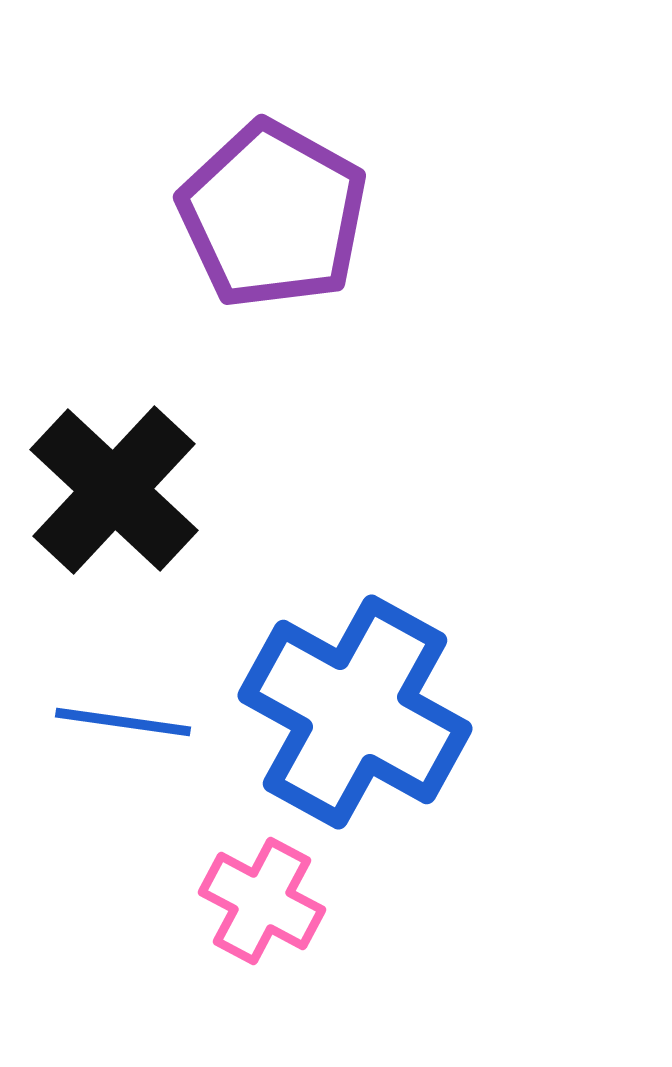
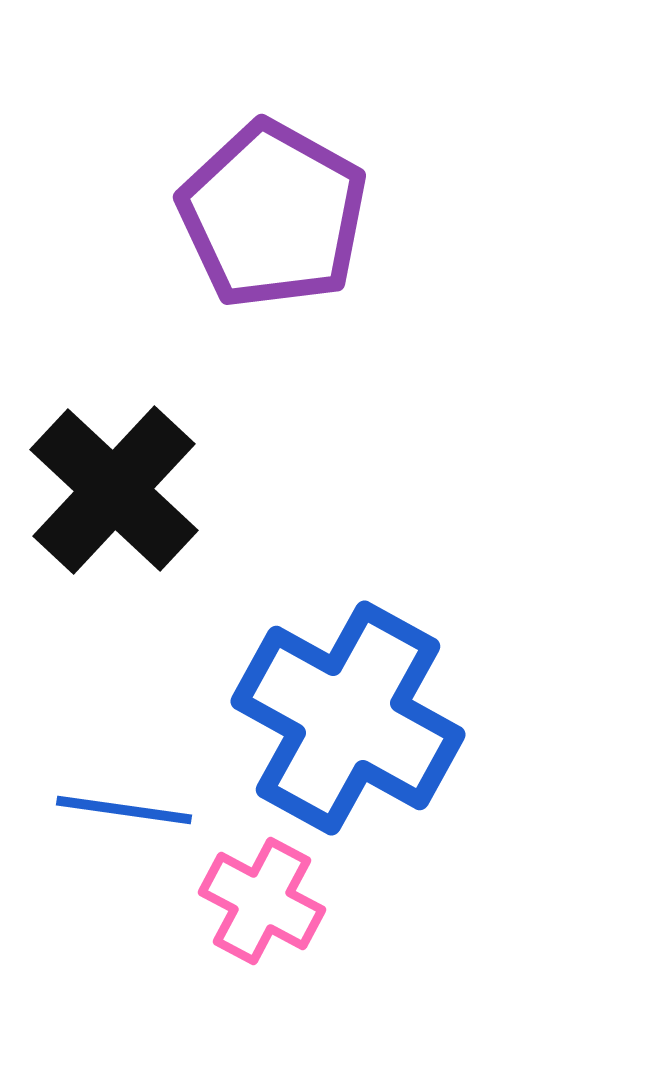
blue cross: moved 7 px left, 6 px down
blue line: moved 1 px right, 88 px down
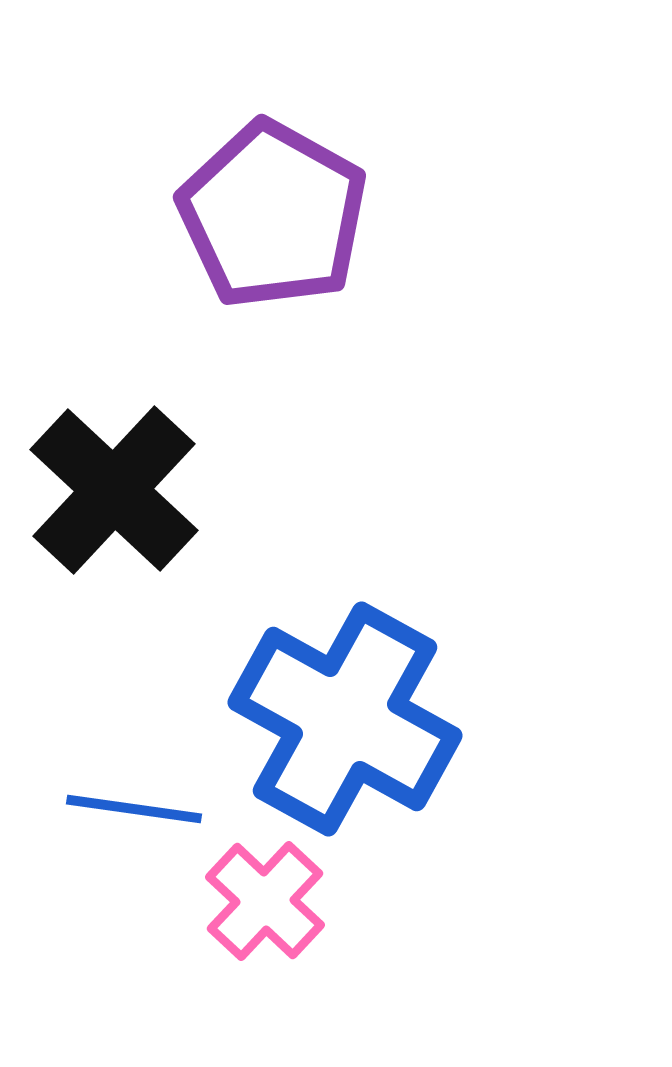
blue cross: moved 3 px left, 1 px down
blue line: moved 10 px right, 1 px up
pink cross: moved 3 px right; rotated 15 degrees clockwise
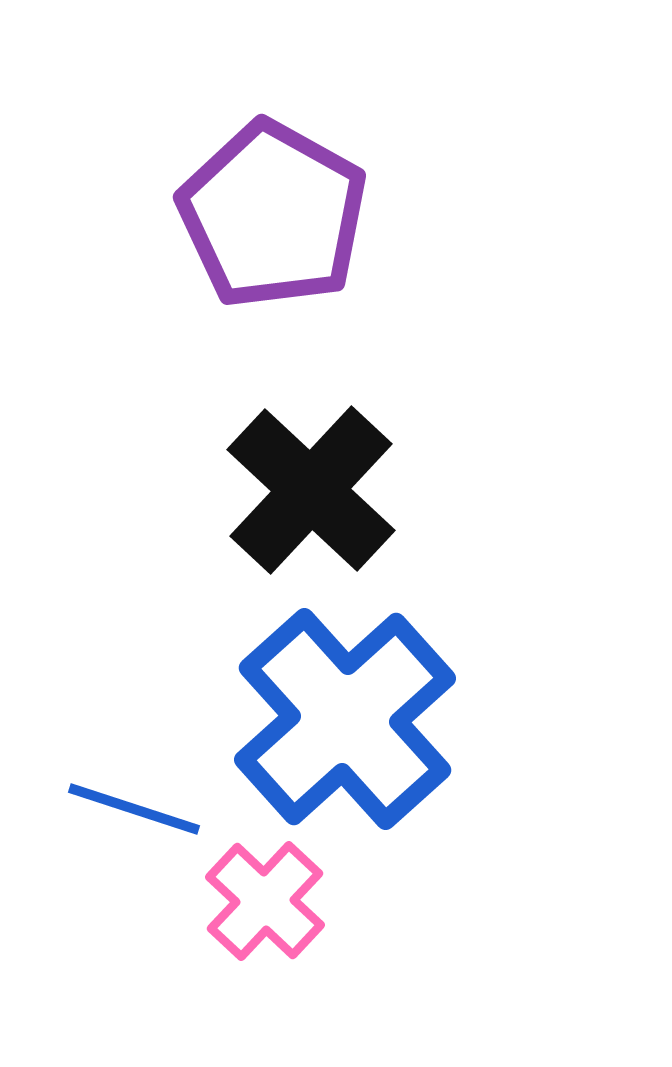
black cross: moved 197 px right
blue cross: rotated 19 degrees clockwise
blue line: rotated 10 degrees clockwise
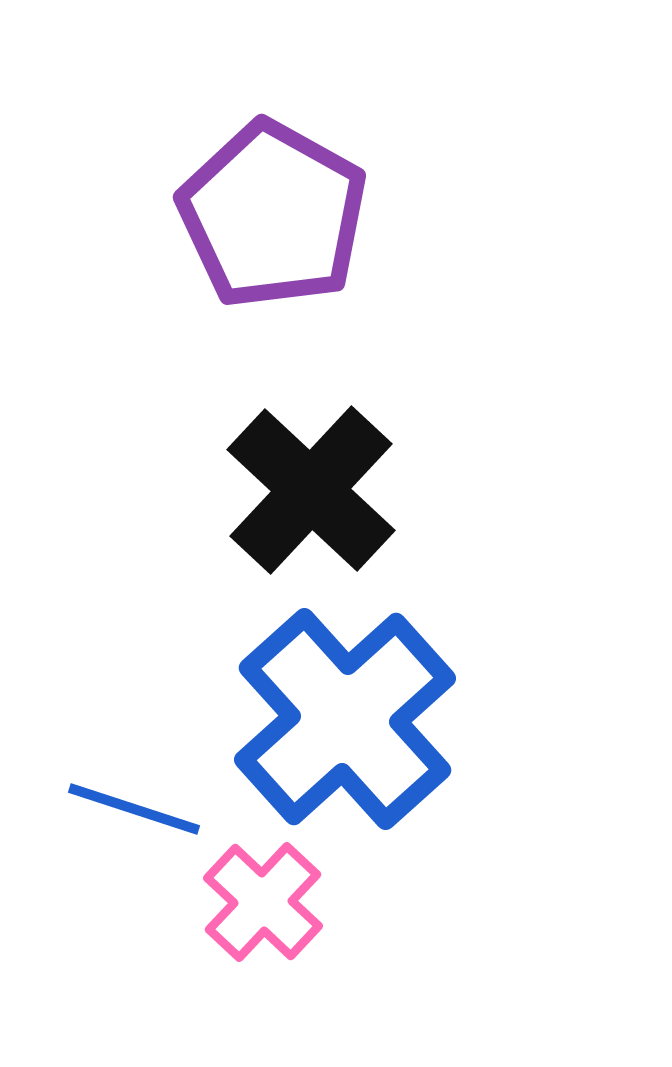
pink cross: moved 2 px left, 1 px down
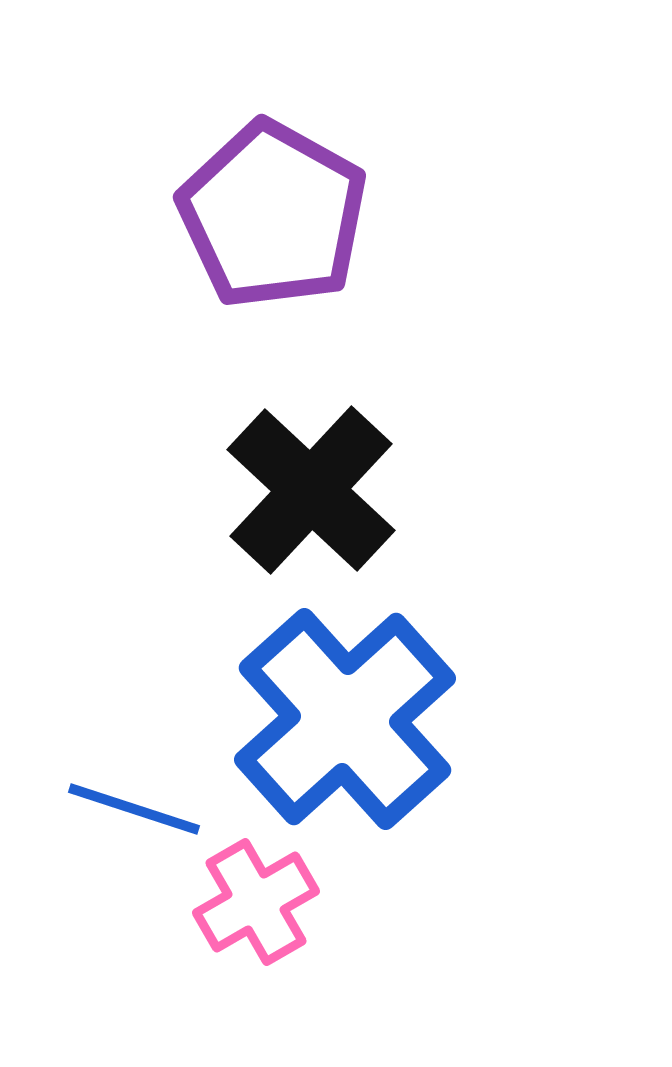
pink cross: moved 7 px left; rotated 17 degrees clockwise
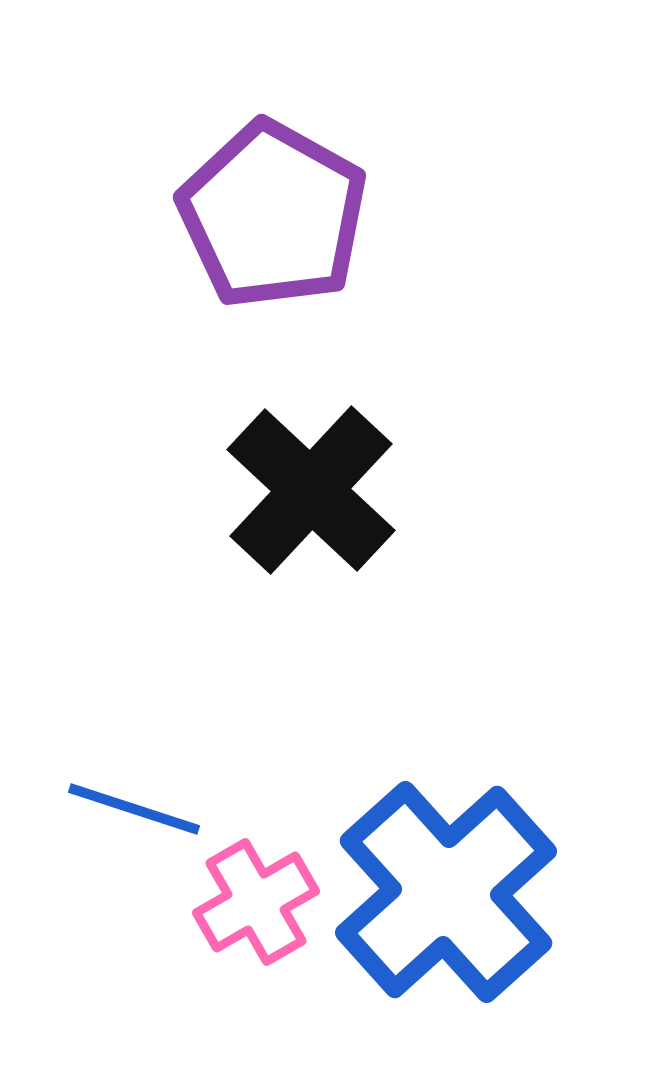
blue cross: moved 101 px right, 173 px down
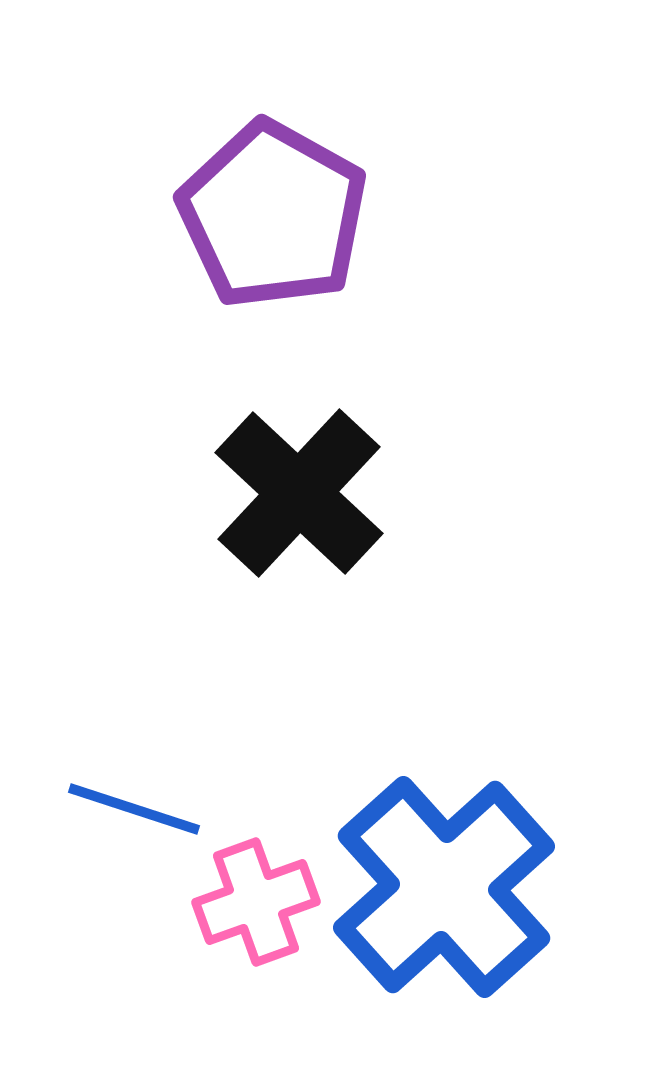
black cross: moved 12 px left, 3 px down
blue cross: moved 2 px left, 5 px up
pink cross: rotated 10 degrees clockwise
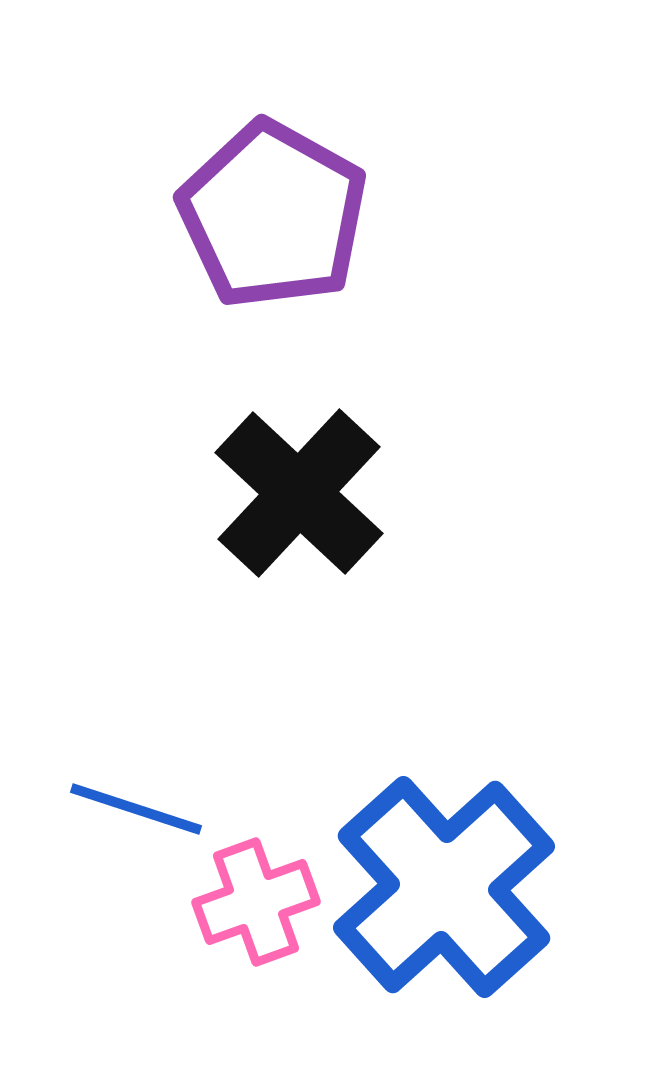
blue line: moved 2 px right
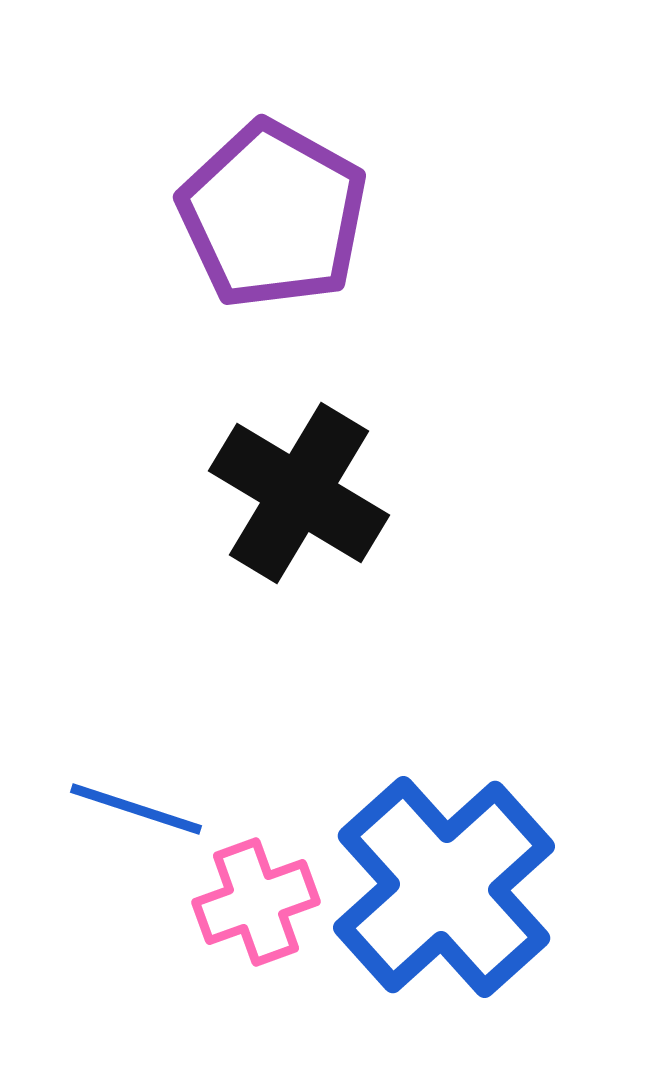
black cross: rotated 12 degrees counterclockwise
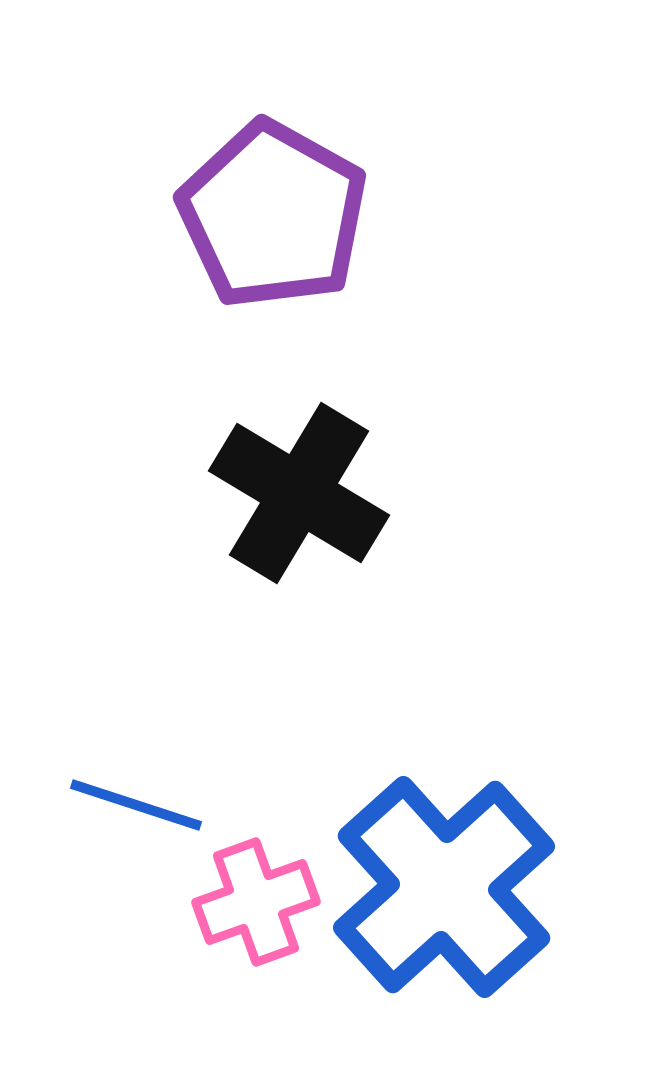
blue line: moved 4 px up
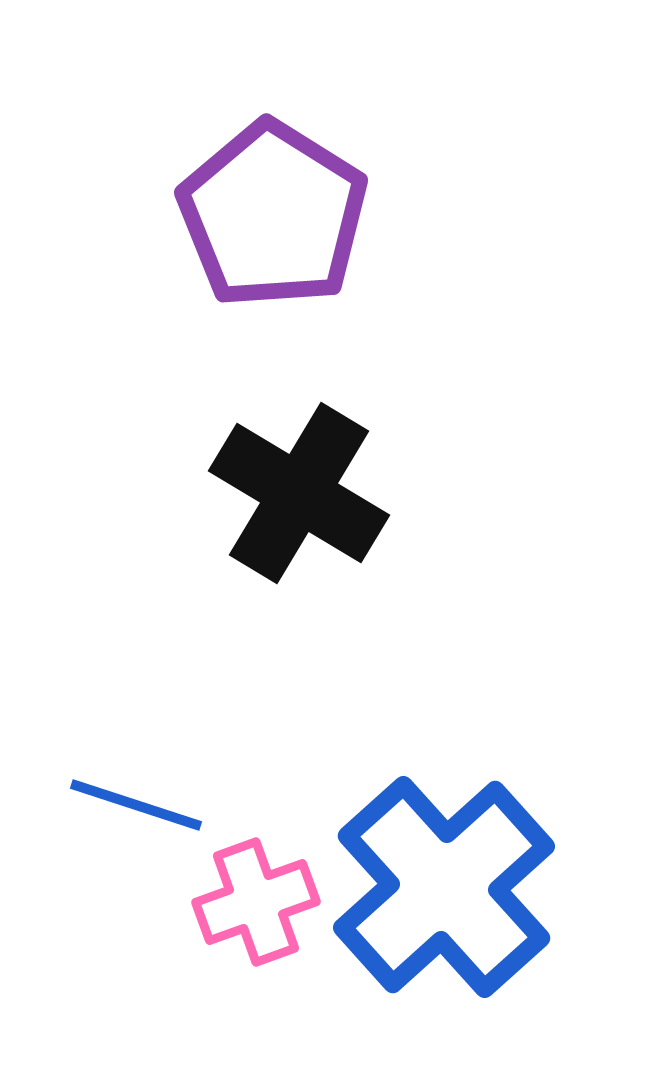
purple pentagon: rotated 3 degrees clockwise
